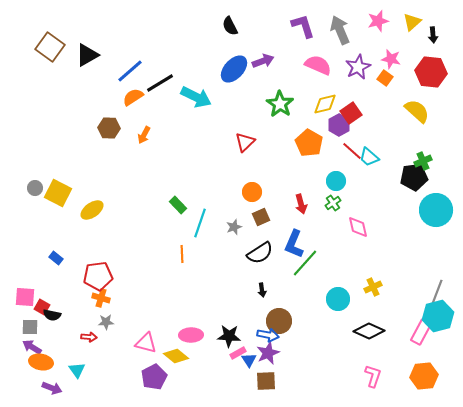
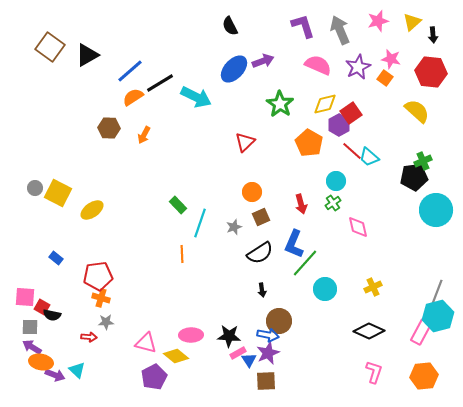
cyan circle at (338, 299): moved 13 px left, 10 px up
cyan triangle at (77, 370): rotated 12 degrees counterclockwise
pink L-shape at (373, 376): moved 1 px right, 4 px up
purple arrow at (52, 388): moved 3 px right, 13 px up
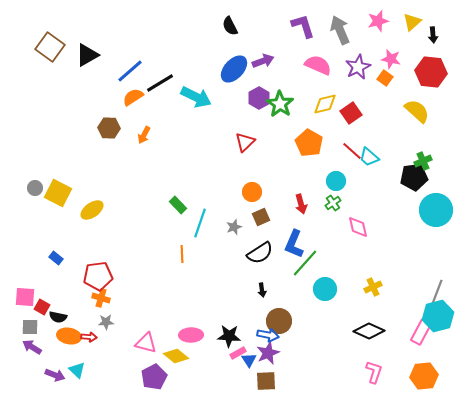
purple hexagon at (339, 125): moved 80 px left, 27 px up
black semicircle at (52, 315): moved 6 px right, 2 px down
orange ellipse at (41, 362): moved 28 px right, 26 px up
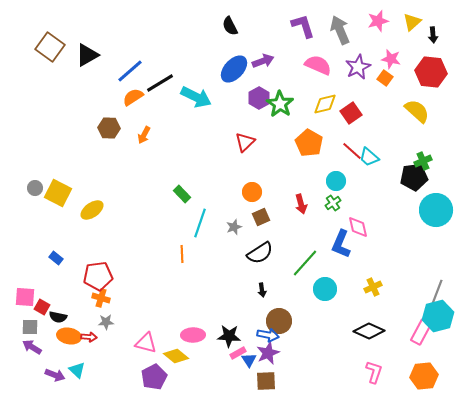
green rectangle at (178, 205): moved 4 px right, 11 px up
blue L-shape at (294, 244): moved 47 px right
pink ellipse at (191, 335): moved 2 px right
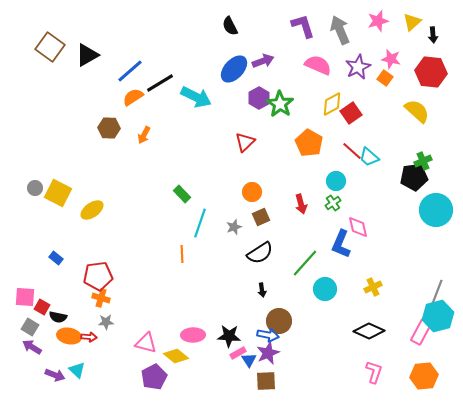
yellow diamond at (325, 104): moved 7 px right; rotated 15 degrees counterclockwise
gray square at (30, 327): rotated 30 degrees clockwise
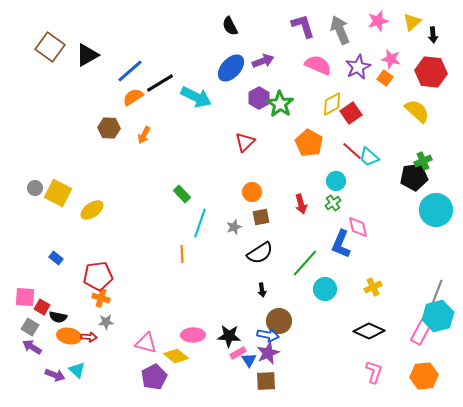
blue ellipse at (234, 69): moved 3 px left, 1 px up
brown square at (261, 217): rotated 12 degrees clockwise
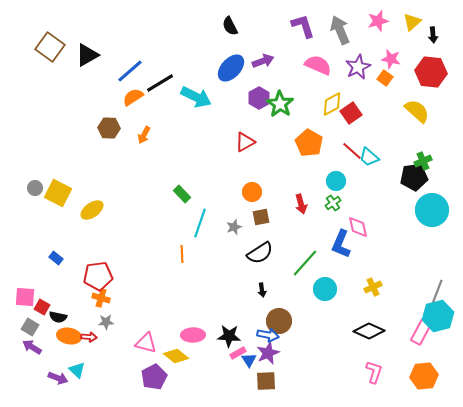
red triangle at (245, 142): rotated 15 degrees clockwise
cyan circle at (436, 210): moved 4 px left
purple arrow at (55, 375): moved 3 px right, 3 px down
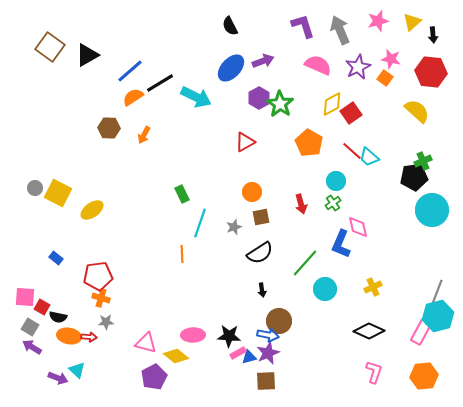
green rectangle at (182, 194): rotated 18 degrees clockwise
blue triangle at (249, 360): moved 3 px up; rotated 49 degrees clockwise
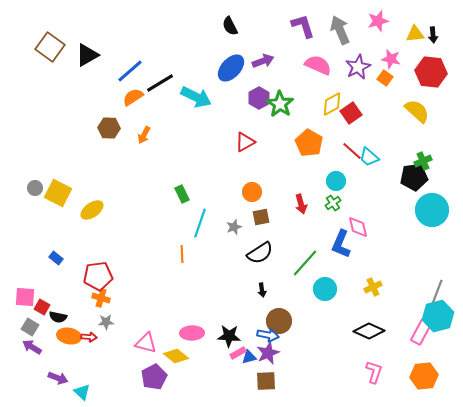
yellow triangle at (412, 22): moved 3 px right, 12 px down; rotated 36 degrees clockwise
pink ellipse at (193, 335): moved 1 px left, 2 px up
cyan triangle at (77, 370): moved 5 px right, 22 px down
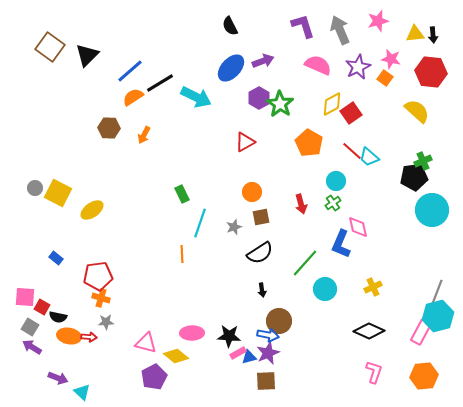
black triangle at (87, 55): rotated 15 degrees counterclockwise
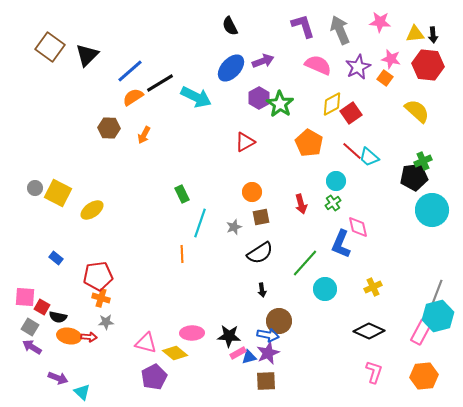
pink star at (378, 21): moved 2 px right, 1 px down; rotated 20 degrees clockwise
red hexagon at (431, 72): moved 3 px left, 7 px up
yellow diamond at (176, 356): moved 1 px left, 3 px up
